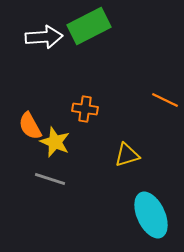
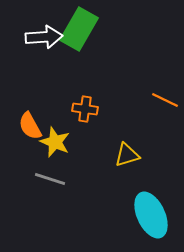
green rectangle: moved 10 px left, 3 px down; rotated 33 degrees counterclockwise
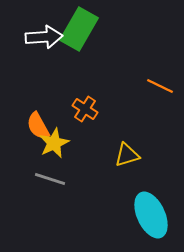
orange line: moved 5 px left, 14 px up
orange cross: rotated 25 degrees clockwise
orange semicircle: moved 8 px right
yellow star: moved 1 px left, 1 px down; rotated 24 degrees clockwise
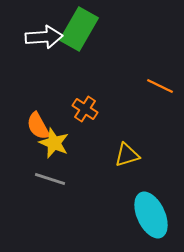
yellow star: rotated 24 degrees counterclockwise
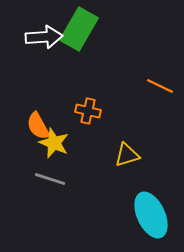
orange cross: moved 3 px right, 2 px down; rotated 20 degrees counterclockwise
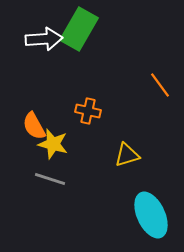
white arrow: moved 2 px down
orange line: moved 1 px up; rotated 28 degrees clockwise
orange semicircle: moved 4 px left
yellow star: moved 1 px left, 1 px down; rotated 8 degrees counterclockwise
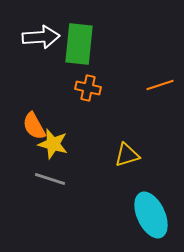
green rectangle: moved 15 px down; rotated 24 degrees counterclockwise
white arrow: moved 3 px left, 2 px up
orange line: rotated 72 degrees counterclockwise
orange cross: moved 23 px up
